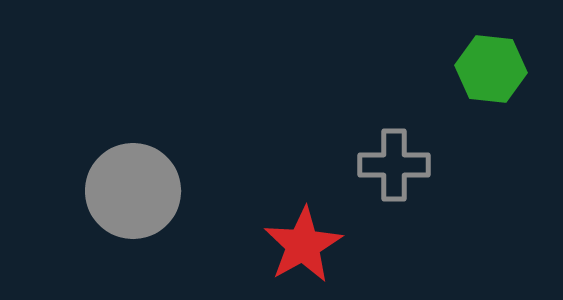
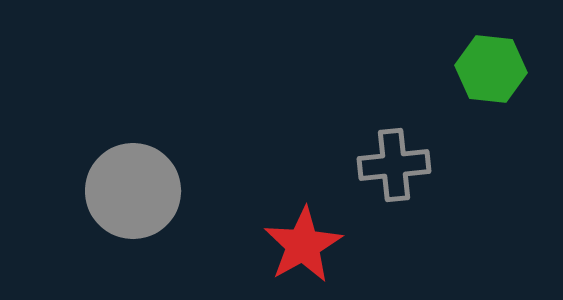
gray cross: rotated 6 degrees counterclockwise
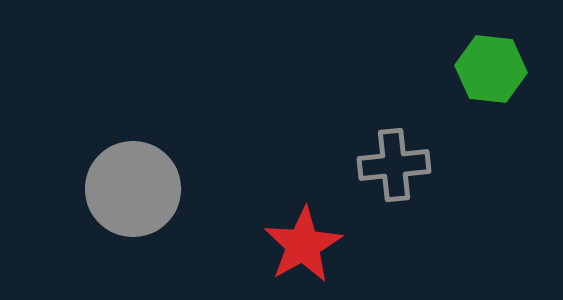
gray circle: moved 2 px up
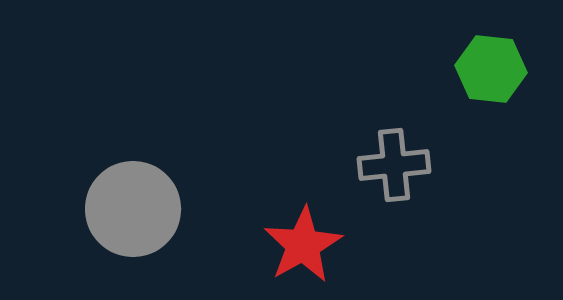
gray circle: moved 20 px down
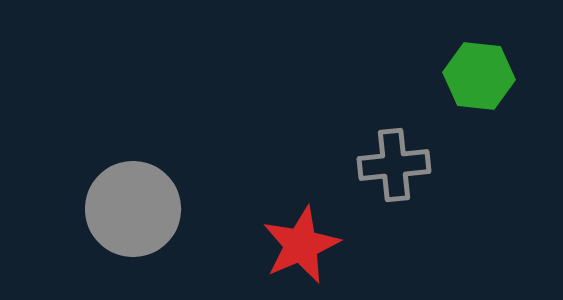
green hexagon: moved 12 px left, 7 px down
red star: moved 2 px left; rotated 6 degrees clockwise
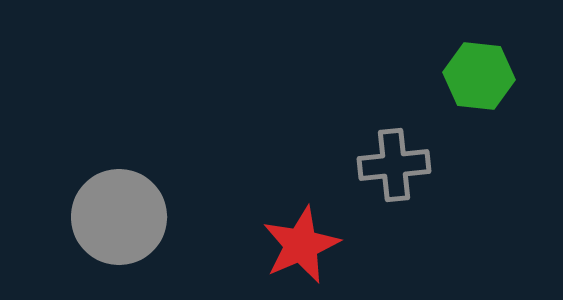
gray circle: moved 14 px left, 8 px down
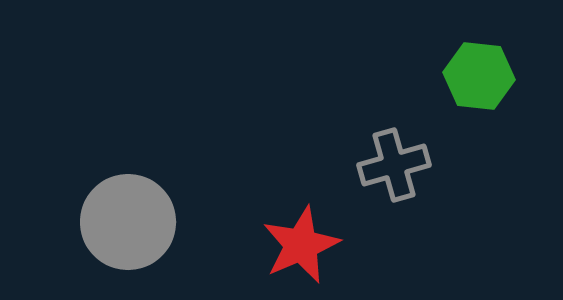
gray cross: rotated 10 degrees counterclockwise
gray circle: moved 9 px right, 5 px down
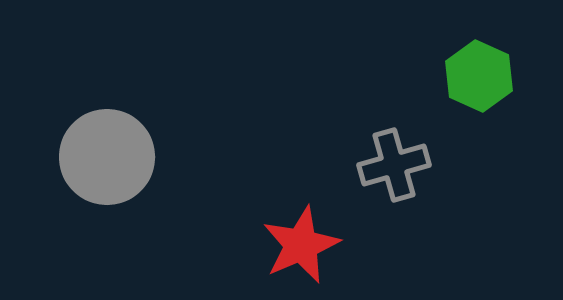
green hexagon: rotated 18 degrees clockwise
gray circle: moved 21 px left, 65 px up
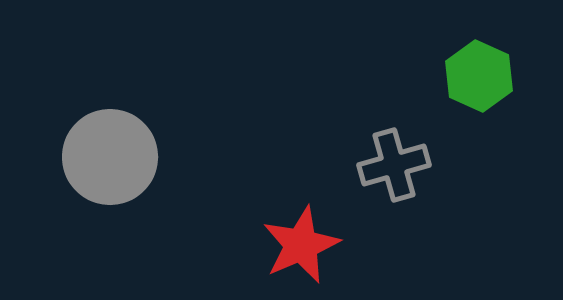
gray circle: moved 3 px right
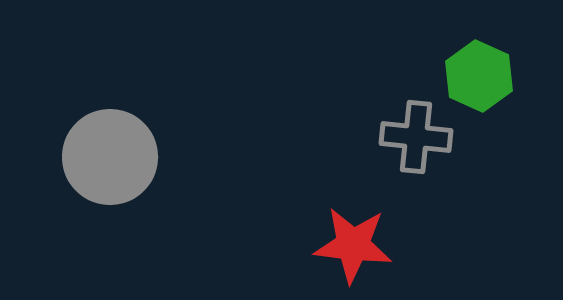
gray cross: moved 22 px right, 28 px up; rotated 22 degrees clockwise
red star: moved 52 px right; rotated 30 degrees clockwise
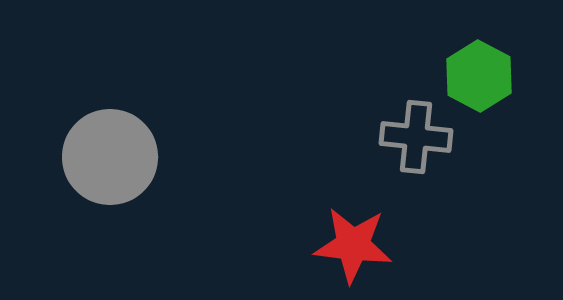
green hexagon: rotated 4 degrees clockwise
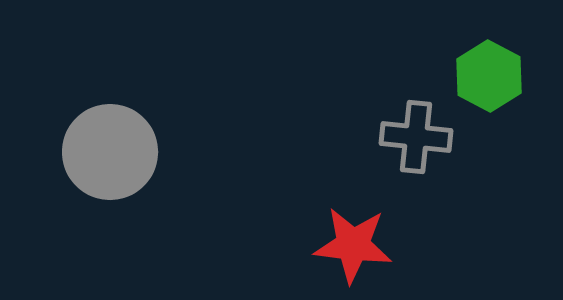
green hexagon: moved 10 px right
gray circle: moved 5 px up
